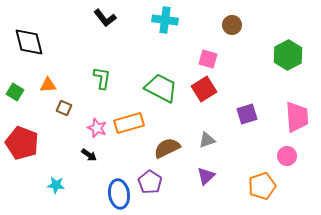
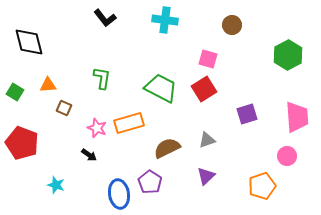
cyan star: rotated 12 degrees clockwise
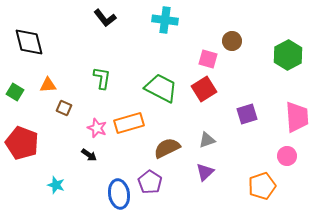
brown circle: moved 16 px down
purple triangle: moved 1 px left, 4 px up
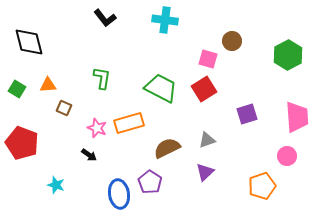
green square: moved 2 px right, 3 px up
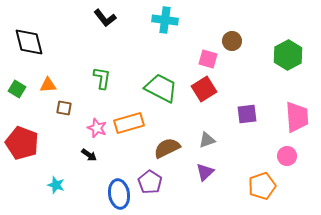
brown square: rotated 14 degrees counterclockwise
purple square: rotated 10 degrees clockwise
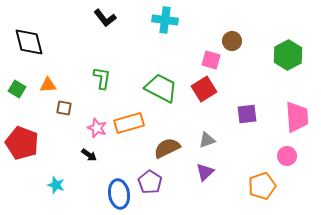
pink square: moved 3 px right, 1 px down
